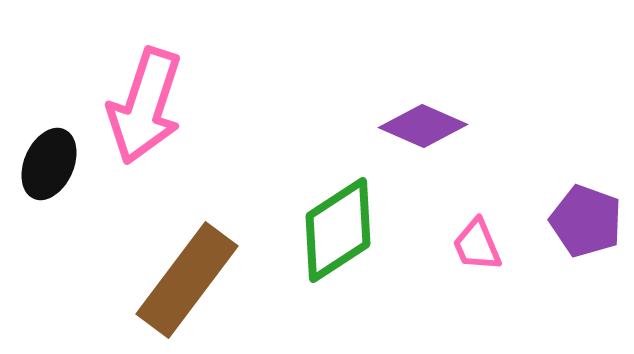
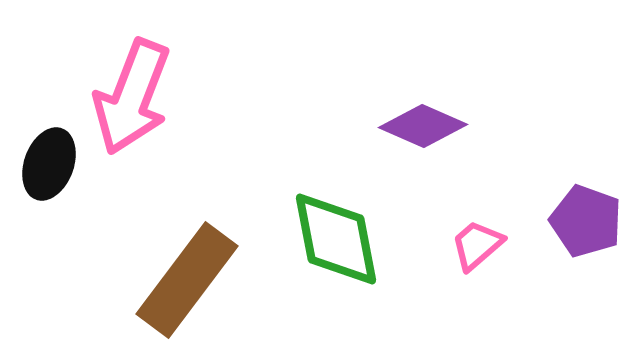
pink arrow: moved 13 px left, 9 px up; rotated 3 degrees clockwise
black ellipse: rotated 4 degrees counterclockwise
green diamond: moved 2 px left, 9 px down; rotated 68 degrees counterclockwise
pink trapezoid: rotated 72 degrees clockwise
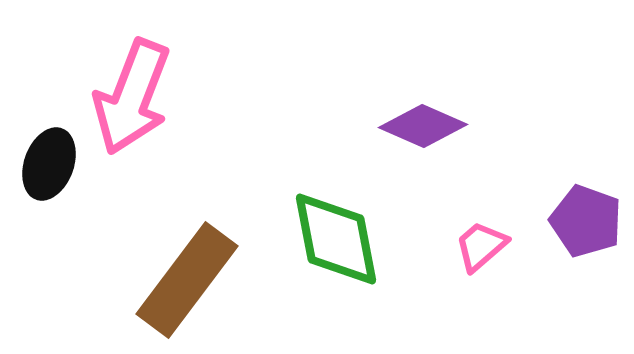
pink trapezoid: moved 4 px right, 1 px down
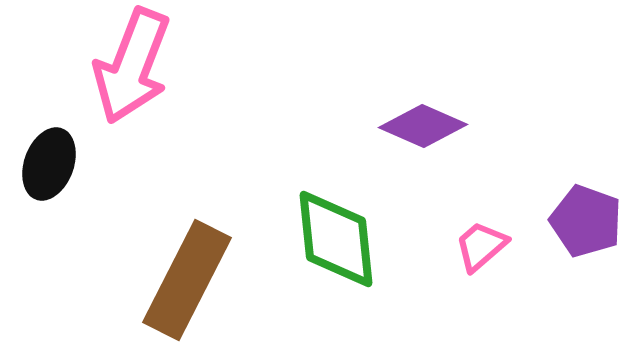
pink arrow: moved 31 px up
green diamond: rotated 5 degrees clockwise
brown rectangle: rotated 10 degrees counterclockwise
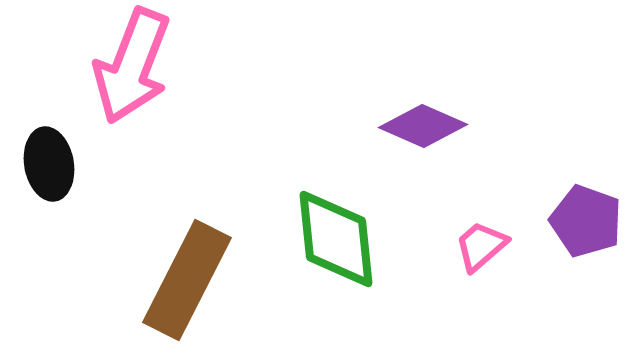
black ellipse: rotated 30 degrees counterclockwise
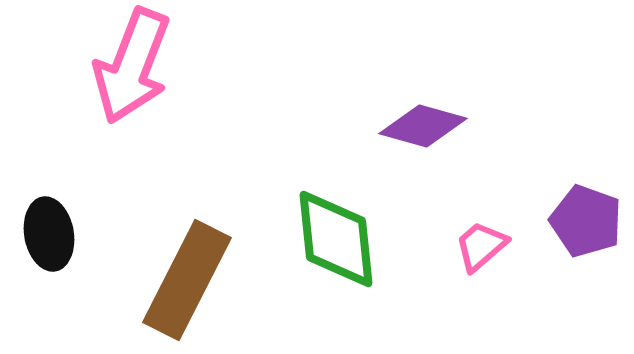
purple diamond: rotated 8 degrees counterclockwise
black ellipse: moved 70 px down
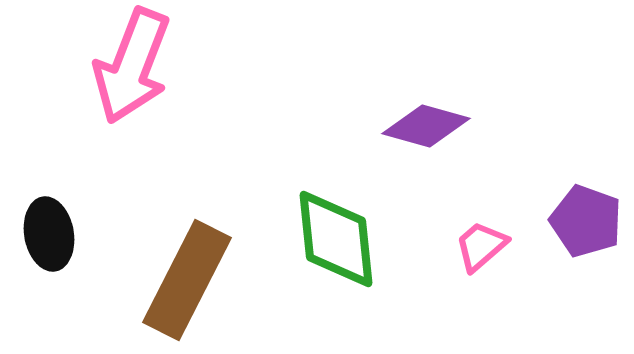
purple diamond: moved 3 px right
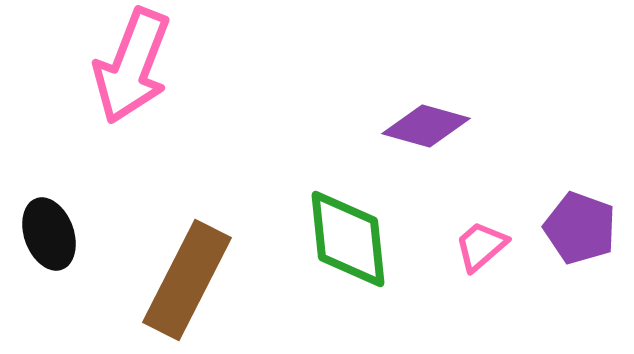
purple pentagon: moved 6 px left, 7 px down
black ellipse: rotated 10 degrees counterclockwise
green diamond: moved 12 px right
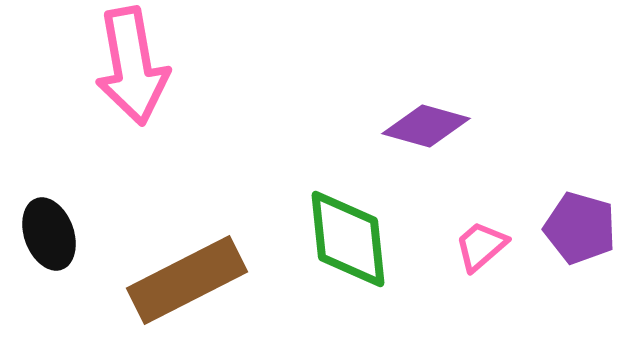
pink arrow: rotated 31 degrees counterclockwise
purple pentagon: rotated 4 degrees counterclockwise
brown rectangle: rotated 36 degrees clockwise
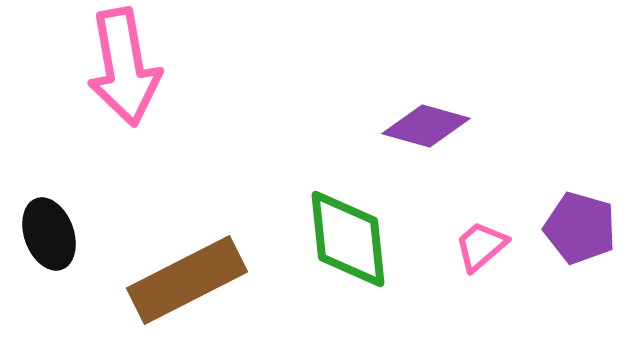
pink arrow: moved 8 px left, 1 px down
